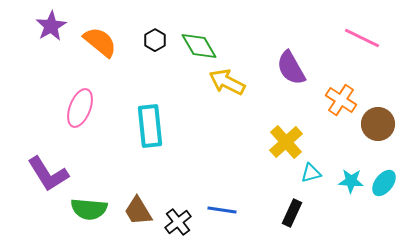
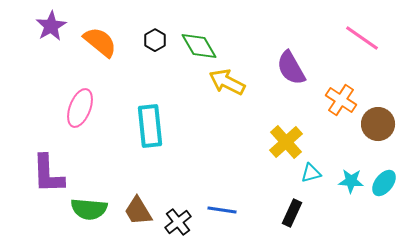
pink line: rotated 9 degrees clockwise
purple L-shape: rotated 30 degrees clockwise
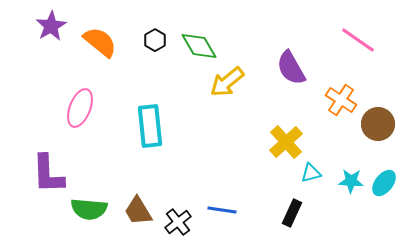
pink line: moved 4 px left, 2 px down
yellow arrow: rotated 66 degrees counterclockwise
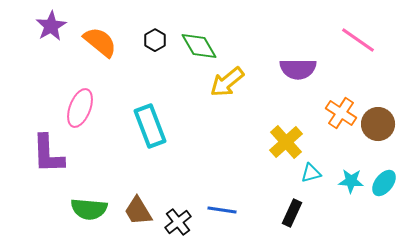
purple semicircle: moved 7 px right, 1 px down; rotated 60 degrees counterclockwise
orange cross: moved 13 px down
cyan rectangle: rotated 15 degrees counterclockwise
purple L-shape: moved 20 px up
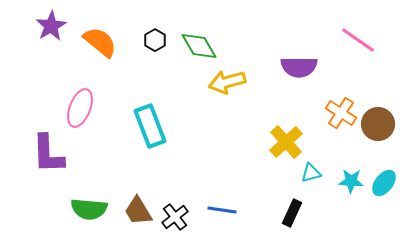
purple semicircle: moved 1 px right, 2 px up
yellow arrow: rotated 24 degrees clockwise
black cross: moved 3 px left, 5 px up
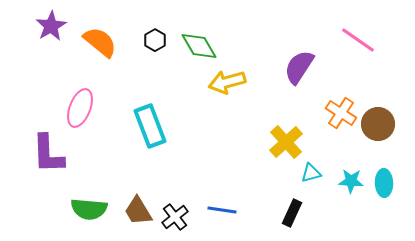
purple semicircle: rotated 123 degrees clockwise
cyan ellipse: rotated 40 degrees counterclockwise
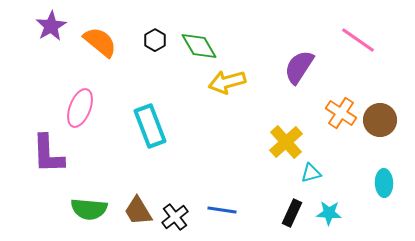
brown circle: moved 2 px right, 4 px up
cyan star: moved 22 px left, 32 px down
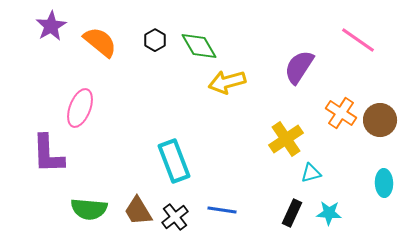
cyan rectangle: moved 24 px right, 35 px down
yellow cross: moved 3 px up; rotated 8 degrees clockwise
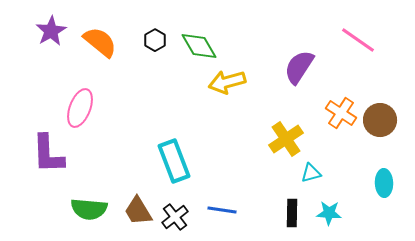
purple star: moved 5 px down
black rectangle: rotated 24 degrees counterclockwise
